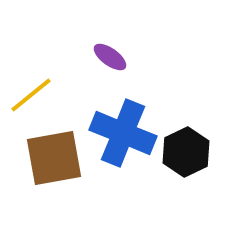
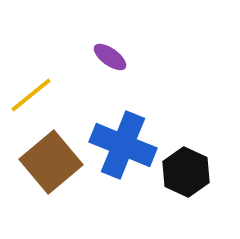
blue cross: moved 12 px down
black hexagon: moved 20 px down; rotated 9 degrees counterclockwise
brown square: moved 3 px left, 4 px down; rotated 30 degrees counterclockwise
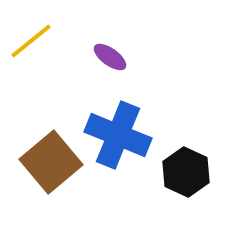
yellow line: moved 54 px up
blue cross: moved 5 px left, 10 px up
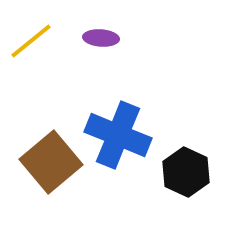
purple ellipse: moved 9 px left, 19 px up; rotated 32 degrees counterclockwise
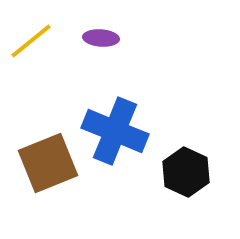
blue cross: moved 3 px left, 4 px up
brown square: moved 3 px left, 1 px down; rotated 18 degrees clockwise
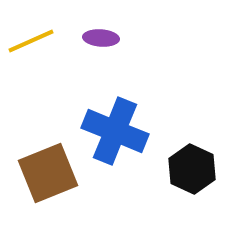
yellow line: rotated 15 degrees clockwise
brown square: moved 10 px down
black hexagon: moved 6 px right, 3 px up
